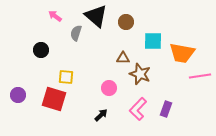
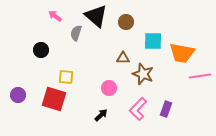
brown star: moved 3 px right
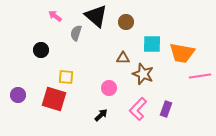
cyan square: moved 1 px left, 3 px down
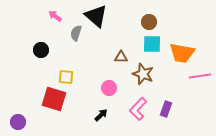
brown circle: moved 23 px right
brown triangle: moved 2 px left, 1 px up
purple circle: moved 27 px down
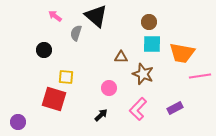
black circle: moved 3 px right
purple rectangle: moved 9 px right, 1 px up; rotated 42 degrees clockwise
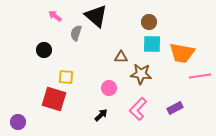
brown star: moved 2 px left; rotated 15 degrees counterclockwise
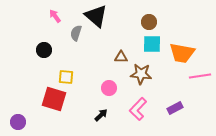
pink arrow: rotated 16 degrees clockwise
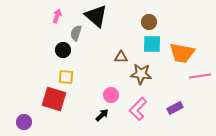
pink arrow: moved 2 px right; rotated 56 degrees clockwise
black circle: moved 19 px right
pink circle: moved 2 px right, 7 px down
black arrow: moved 1 px right
purple circle: moved 6 px right
